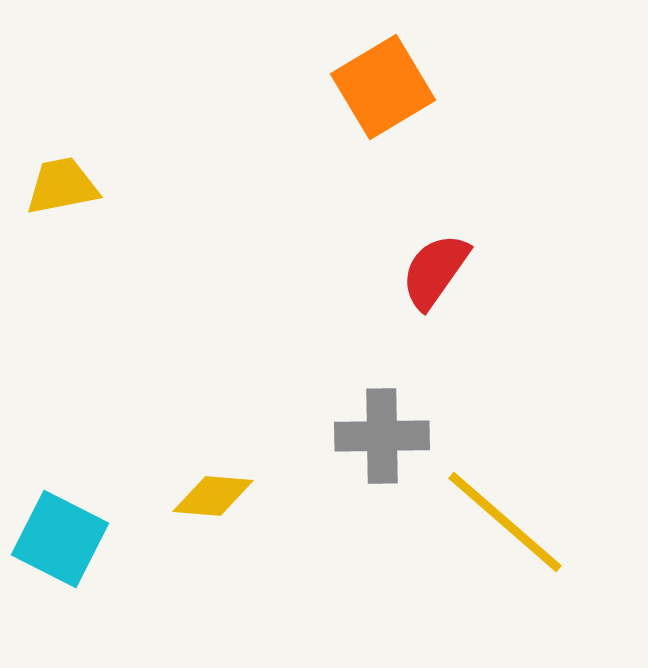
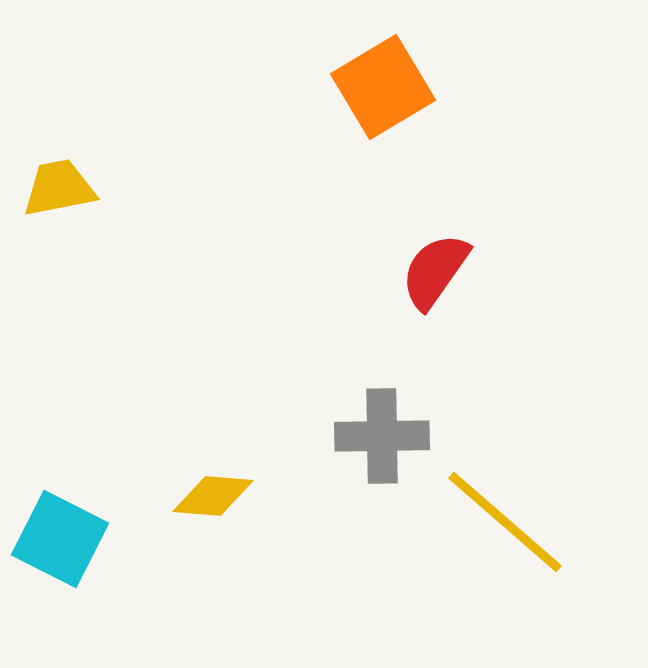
yellow trapezoid: moved 3 px left, 2 px down
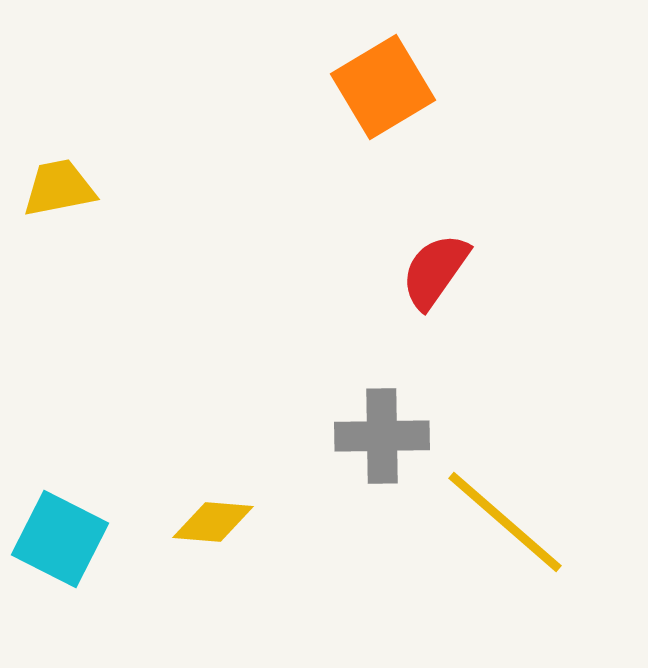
yellow diamond: moved 26 px down
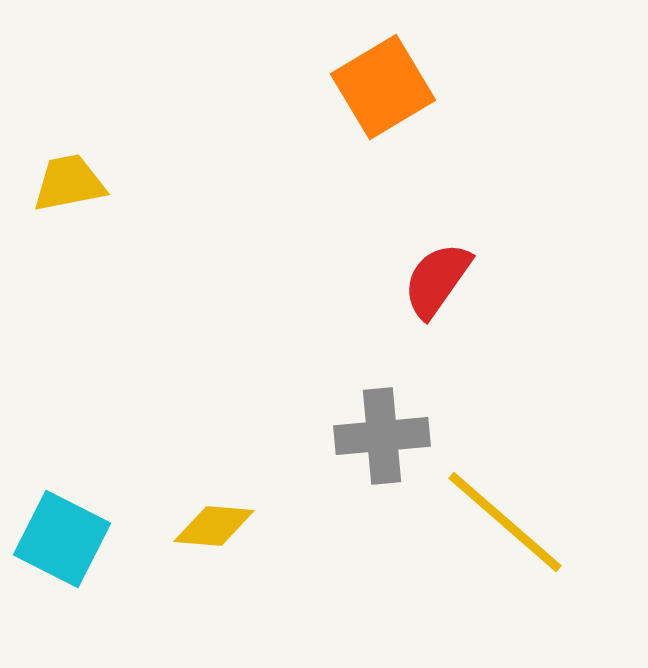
yellow trapezoid: moved 10 px right, 5 px up
red semicircle: moved 2 px right, 9 px down
gray cross: rotated 4 degrees counterclockwise
yellow diamond: moved 1 px right, 4 px down
cyan square: moved 2 px right
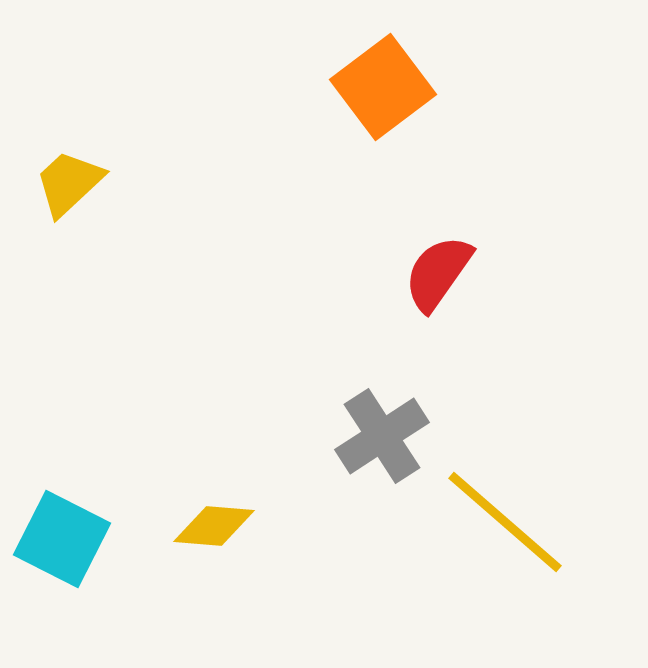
orange square: rotated 6 degrees counterclockwise
yellow trapezoid: rotated 32 degrees counterclockwise
red semicircle: moved 1 px right, 7 px up
gray cross: rotated 28 degrees counterclockwise
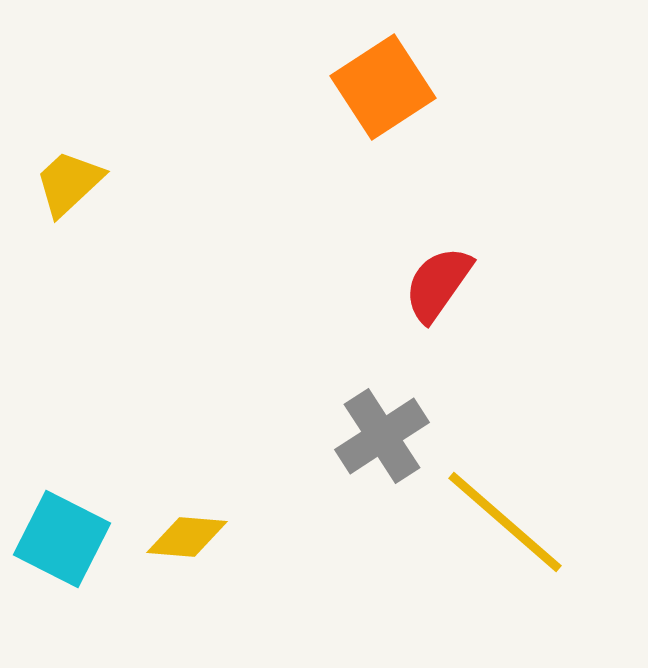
orange square: rotated 4 degrees clockwise
red semicircle: moved 11 px down
yellow diamond: moved 27 px left, 11 px down
